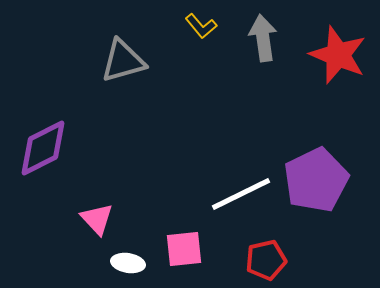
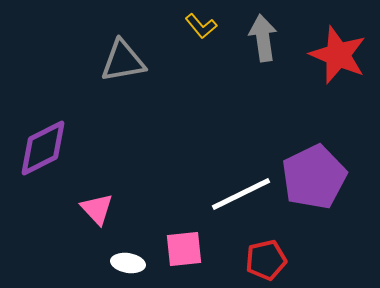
gray triangle: rotated 6 degrees clockwise
purple pentagon: moved 2 px left, 3 px up
pink triangle: moved 10 px up
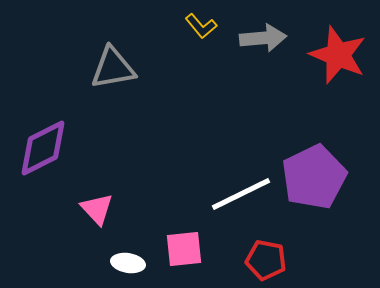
gray arrow: rotated 93 degrees clockwise
gray triangle: moved 10 px left, 7 px down
red pentagon: rotated 24 degrees clockwise
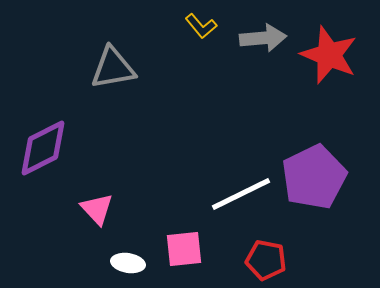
red star: moved 9 px left
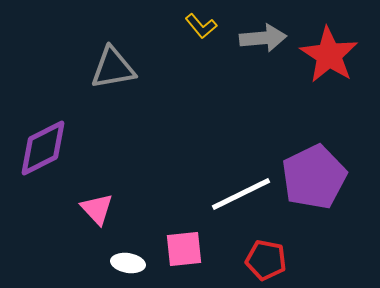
red star: rotated 10 degrees clockwise
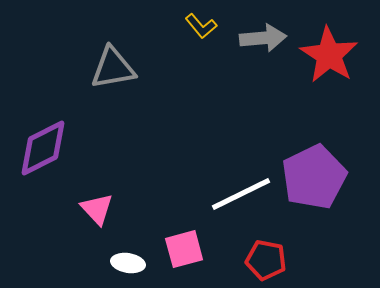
pink square: rotated 9 degrees counterclockwise
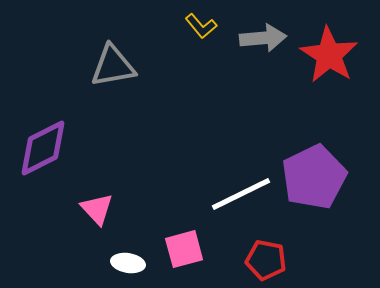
gray triangle: moved 2 px up
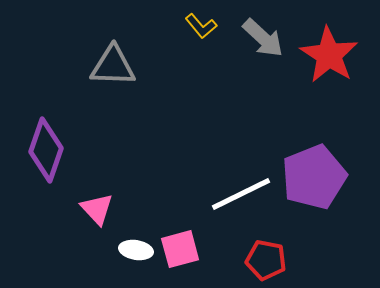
gray arrow: rotated 48 degrees clockwise
gray triangle: rotated 12 degrees clockwise
purple diamond: moved 3 px right, 2 px down; rotated 44 degrees counterclockwise
purple pentagon: rotated 4 degrees clockwise
pink square: moved 4 px left
white ellipse: moved 8 px right, 13 px up
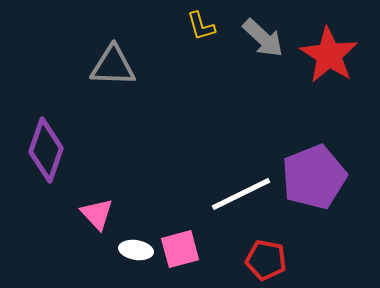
yellow L-shape: rotated 24 degrees clockwise
pink triangle: moved 5 px down
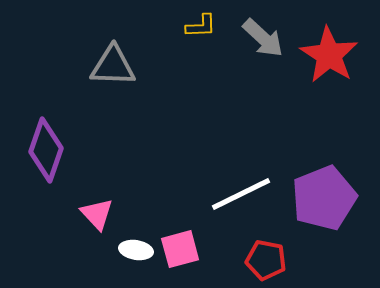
yellow L-shape: rotated 76 degrees counterclockwise
purple pentagon: moved 10 px right, 21 px down
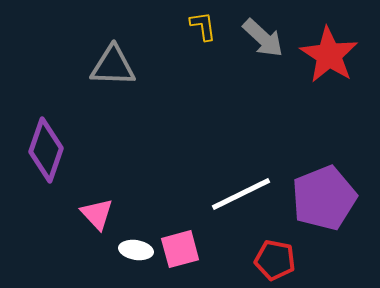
yellow L-shape: moved 2 px right; rotated 96 degrees counterclockwise
red pentagon: moved 9 px right
